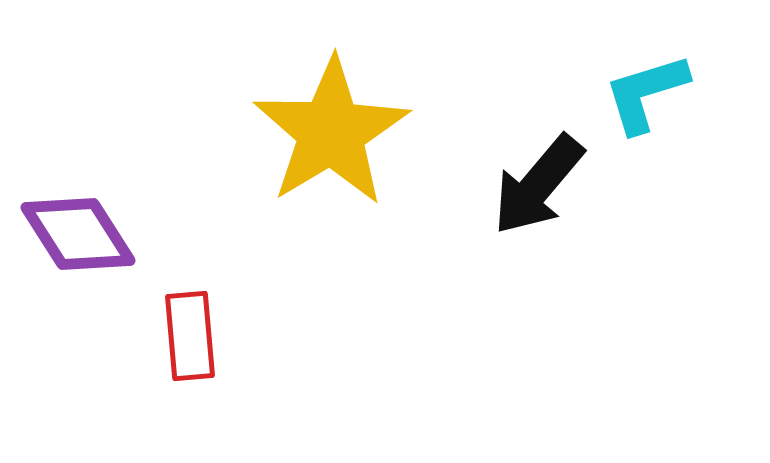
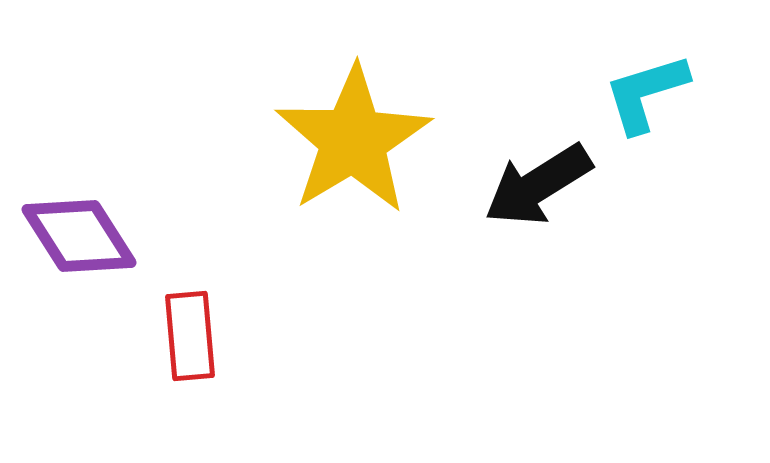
yellow star: moved 22 px right, 8 px down
black arrow: rotated 18 degrees clockwise
purple diamond: moved 1 px right, 2 px down
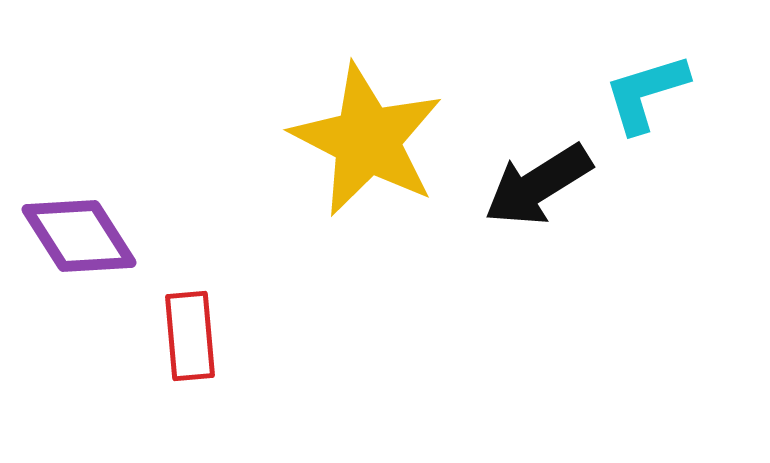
yellow star: moved 14 px right; rotated 14 degrees counterclockwise
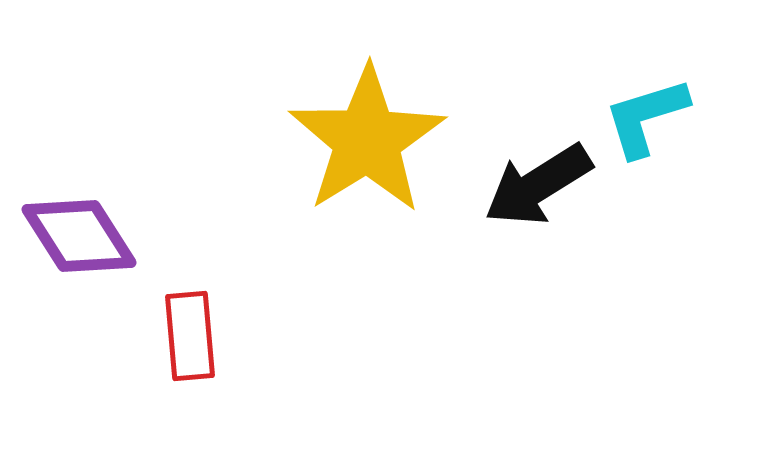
cyan L-shape: moved 24 px down
yellow star: rotated 13 degrees clockwise
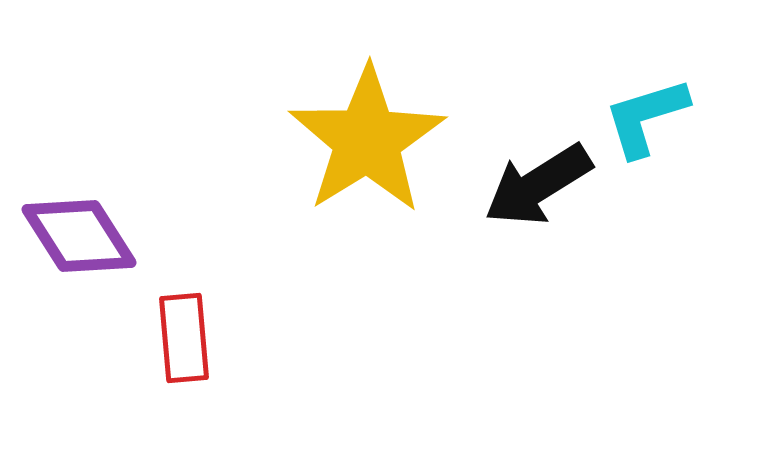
red rectangle: moved 6 px left, 2 px down
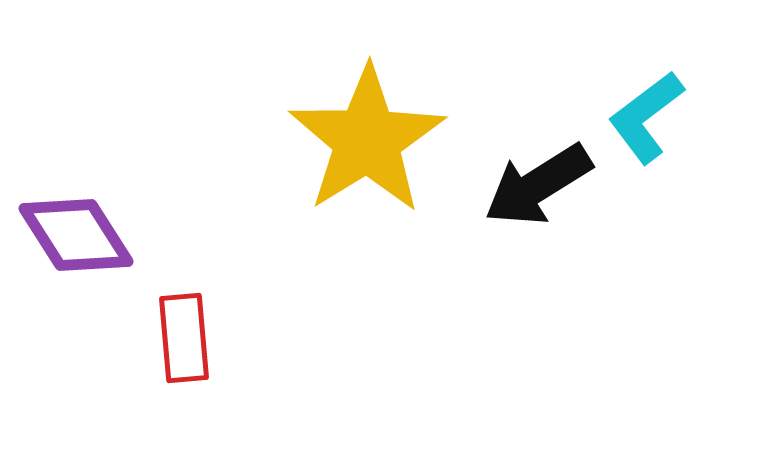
cyan L-shape: rotated 20 degrees counterclockwise
purple diamond: moved 3 px left, 1 px up
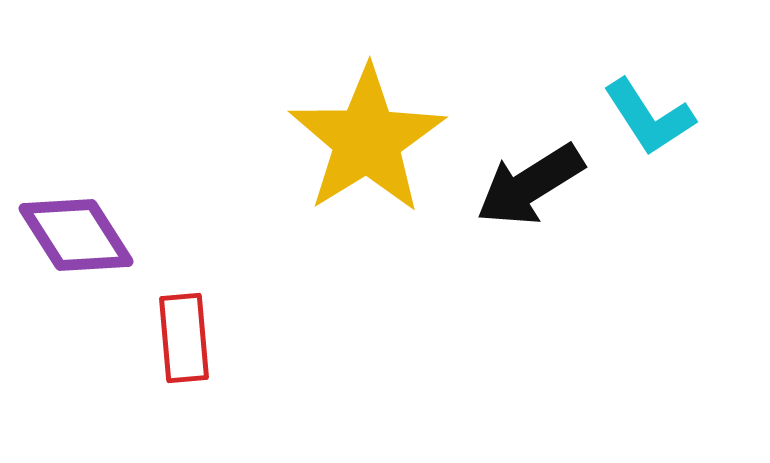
cyan L-shape: moved 3 px right; rotated 86 degrees counterclockwise
black arrow: moved 8 px left
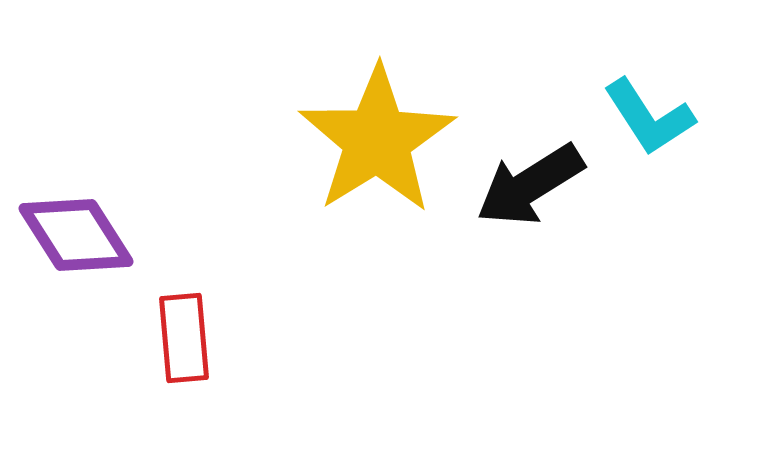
yellow star: moved 10 px right
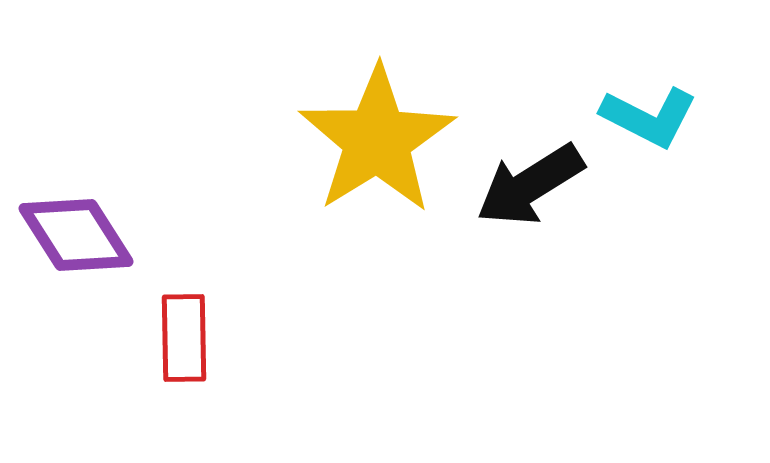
cyan L-shape: rotated 30 degrees counterclockwise
red rectangle: rotated 4 degrees clockwise
